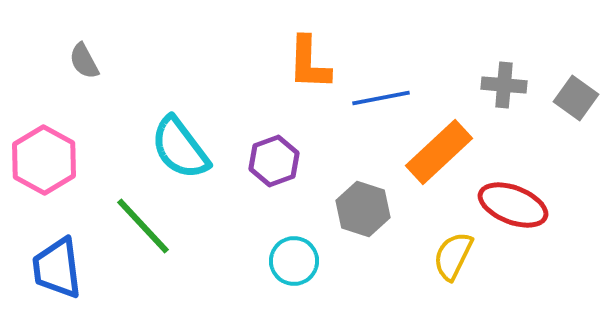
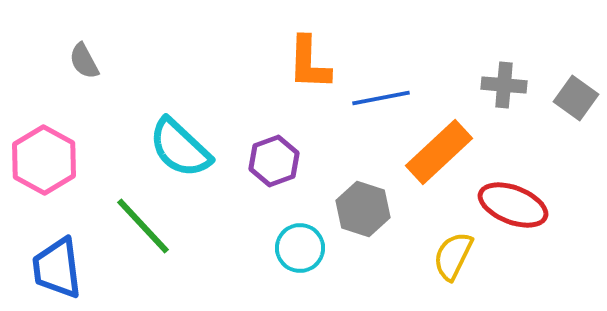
cyan semicircle: rotated 10 degrees counterclockwise
cyan circle: moved 6 px right, 13 px up
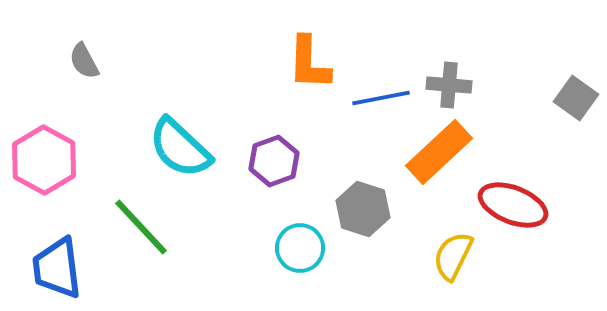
gray cross: moved 55 px left
green line: moved 2 px left, 1 px down
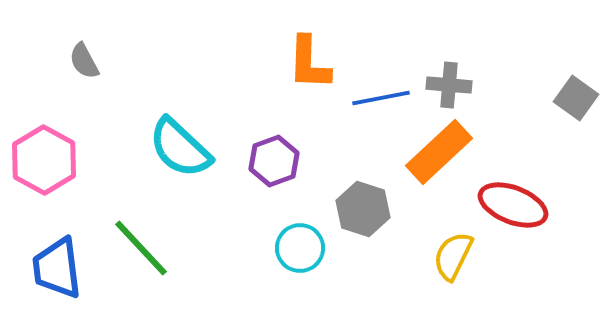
green line: moved 21 px down
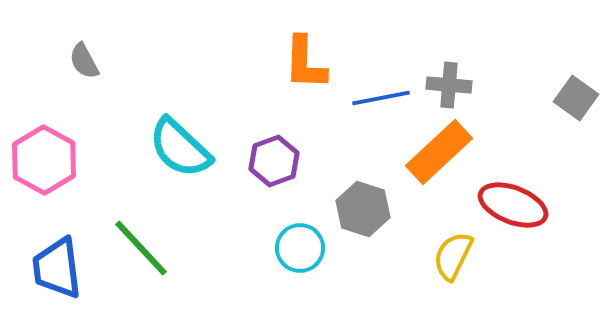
orange L-shape: moved 4 px left
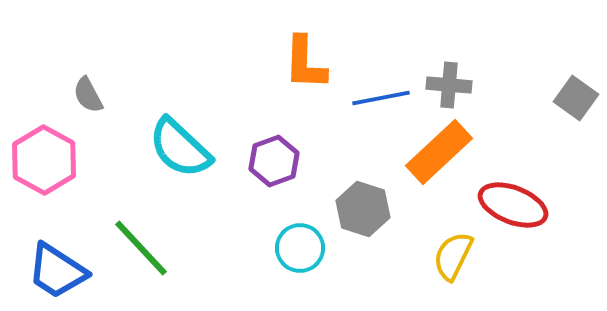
gray semicircle: moved 4 px right, 34 px down
blue trapezoid: moved 3 px down; rotated 50 degrees counterclockwise
